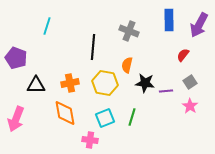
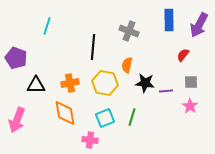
gray square: moved 1 px right; rotated 32 degrees clockwise
pink arrow: moved 1 px right, 1 px down
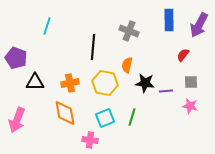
black triangle: moved 1 px left, 3 px up
pink star: rotated 21 degrees counterclockwise
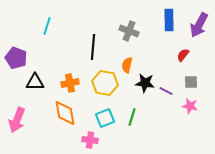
purple line: rotated 32 degrees clockwise
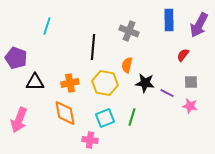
purple line: moved 1 px right, 2 px down
pink arrow: moved 2 px right
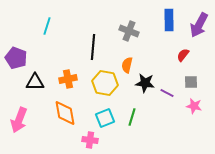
orange cross: moved 2 px left, 4 px up
pink star: moved 4 px right
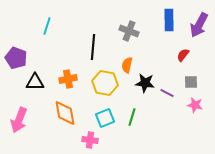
pink star: moved 1 px right, 1 px up
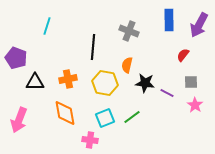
pink star: rotated 21 degrees clockwise
green line: rotated 36 degrees clockwise
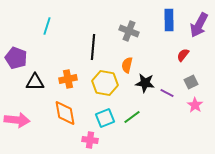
gray square: rotated 24 degrees counterclockwise
pink arrow: moved 2 px left; rotated 105 degrees counterclockwise
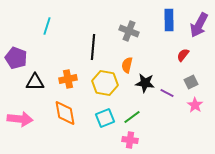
pink arrow: moved 3 px right, 1 px up
pink cross: moved 40 px right
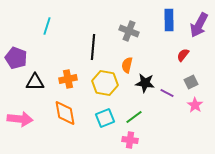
green line: moved 2 px right
